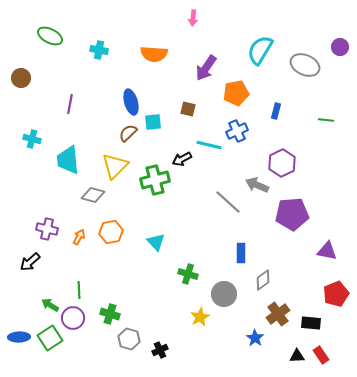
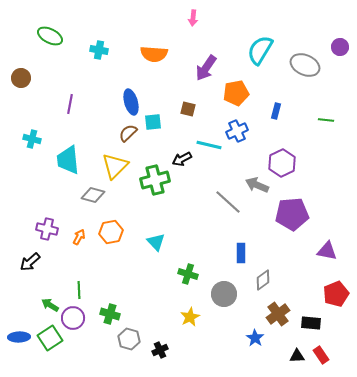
yellow star at (200, 317): moved 10 px left
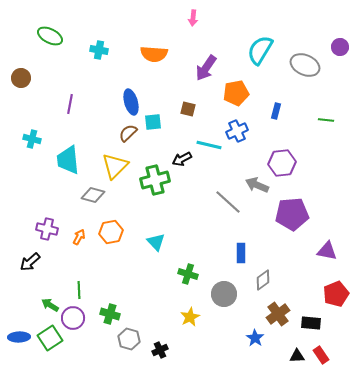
purple hexagon at (282, 163): rotated 20 degrees clockwise
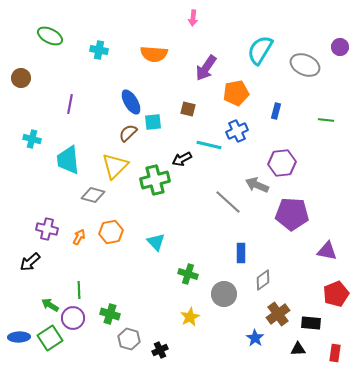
blue ellipse at (131, 102): rotated 15 degrees counterclockwise
purple pentagon at (292, 214): rotated 8 degrees clockwise
red rectangle at (321, 355): moved 14 px right, 2 px up; rotated 42 degrees clockwise
black triangle at (297, 356): moved 1 px right, 7 px up
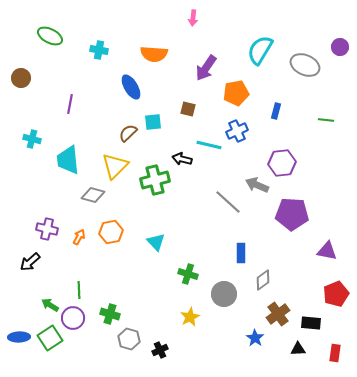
blue ellipse at (131, 102): moved 15 px up
black arrow at (182, 159): rotated 42 degrees clockwise
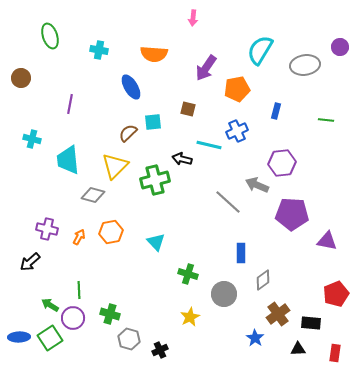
green ellipse at (50, 36): rotated 45 degrees clockwise
gray ellipse at (305, 65): rotated 32 degrees counterclockwise
orange pentagon at (236, 93): moved 1 px right, 4 px up
purple triangle at (327, 251): moved 10 px up
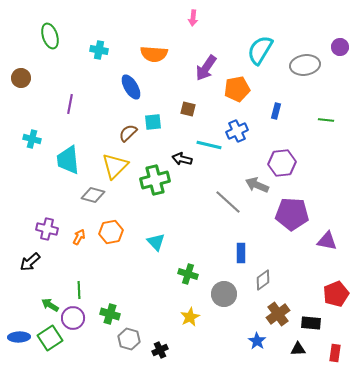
blue star at (255, 338): moved 2 px right, 3 px down
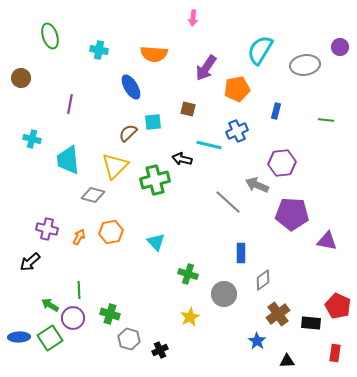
red pentagon at (336, 294): moved 2 px right, 12 px down; rotated 25 degrees counterclockwise
black triangle at (298, 349): moved 11 px left, 12 px down
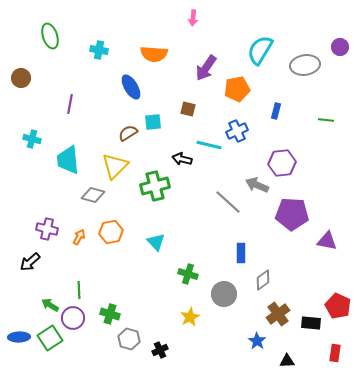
brown semicircle at (128, 133): rotated 12 degrees clockwise
green cross at (155, 180): moved 6 px down
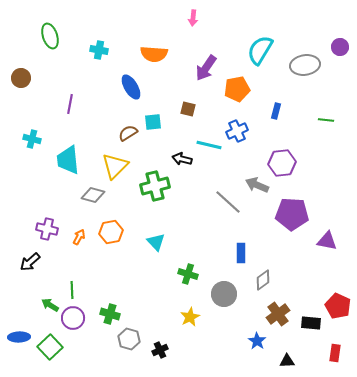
green line at (79, 290): moved 7 px left
green square at (50, 338): moved 9 px down; rotated 10 degrees counterclockwise
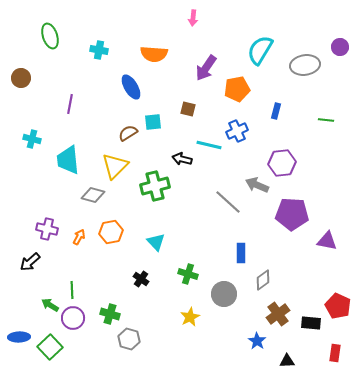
black cross at (160, 350): moved 19 px left, 71 px up; rotated 28 degrees counterclockwise
